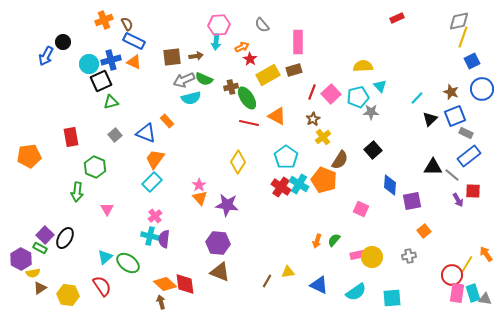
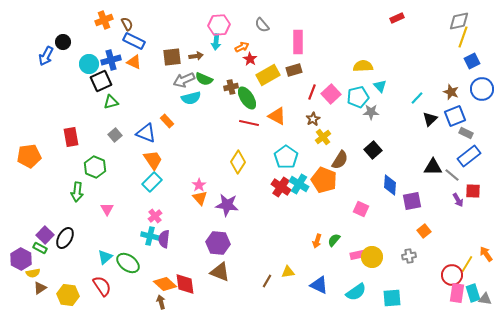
orange trapezoid at (155, 159): moved 2 px left, 1 px down; rotated 110 degrees clockwise
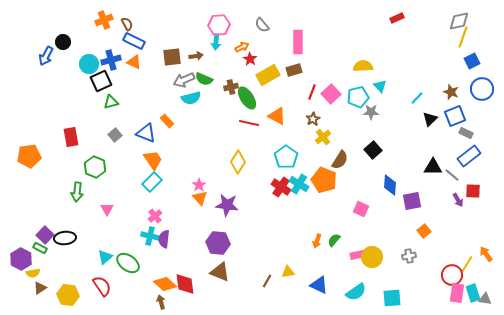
black ellipse at (65, 238): rotated 55 degrees clockwise
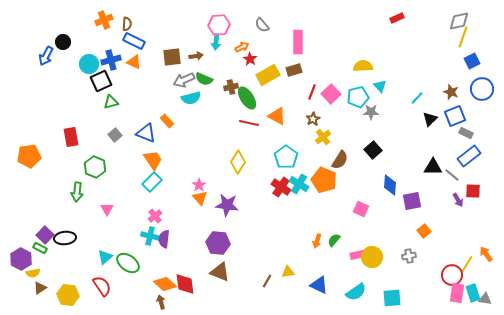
brown semicircle at (127, 24): rotated 32 degrees clockwise
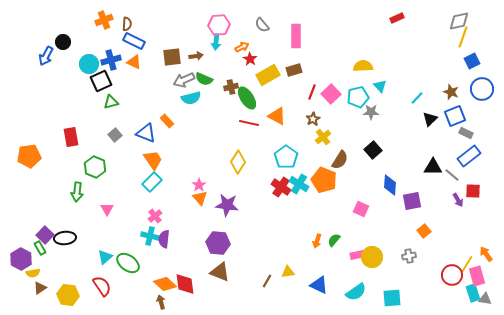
pink rectangle at (298, 42): moved 2 px left, 6 px up
green rectangle at (40, 248): rotated 32 degrees clockwise
pink rectangle at (457, 293): moved 20 px right, 17 px up; rotated 24 degrees counterclockwise
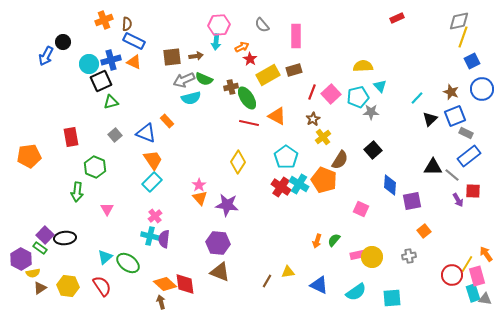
green rectangle at (40, 248): rotated 24 degrees counterclockwise
yellow hexagon at (68, 295): moved 9 px up
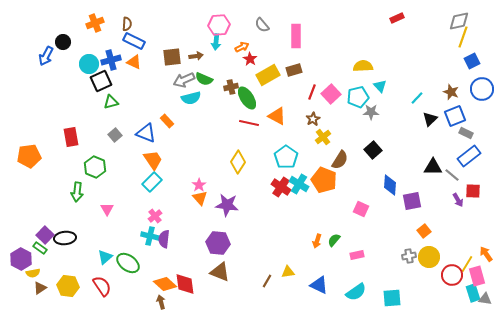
orange cross at (104, 20): moved 9 px left, 3 px down
yellow circle at (372, 257): moved 57 px right
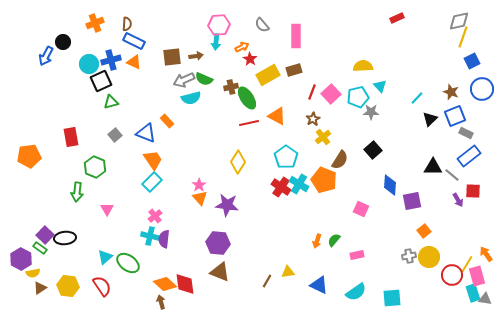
red line at (249, 123): rotated 24 degrees counterclockwise
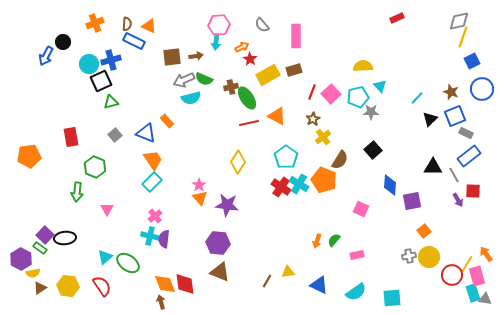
orange triangle at (134, 62): moved 15 px right, 36 px up
gray line at (452, 175): moved 2 px right; rotated 21 degrees clockwise
orange diamond at (165, 284): rotated 25 degrees clockwise
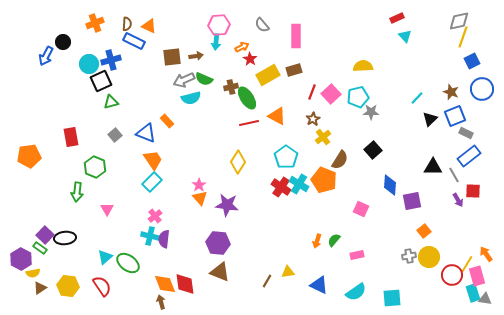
cyan triangle at (380, 86): moved 25 px right, 50 px up
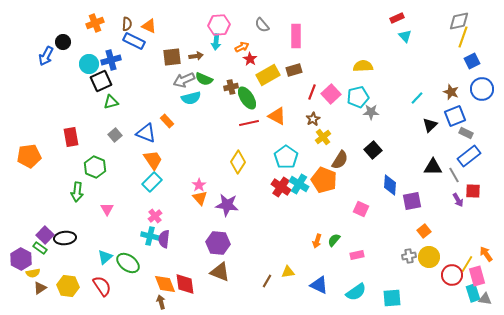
black triangle at (430, 119): moved 6 px down
